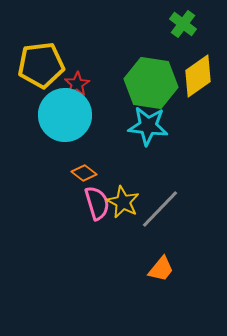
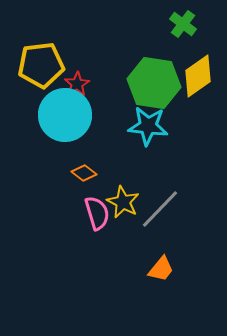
green hexagon: moved 3 px right
pink semicircle: moved 10 px down
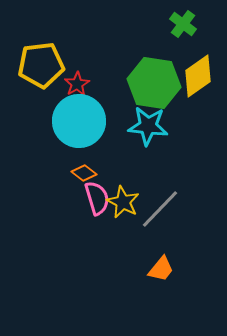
cyan circle: moved 14 px right, 6 px down
pink semicircle: moved 15 px up
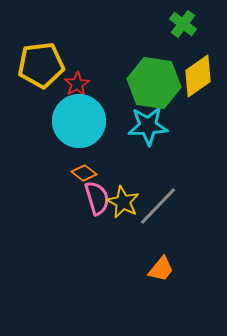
cyan star: rotated 9 degrees counterclockwise
gray line: moved 2 px left, 3 px up
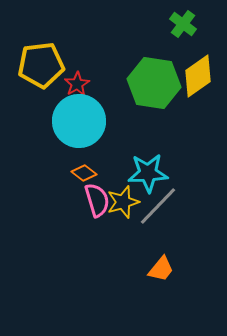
cyan star: moved 47 px down
pink semicircle: moved 2 px down
yellow star: rotated 28 degrees clockwise
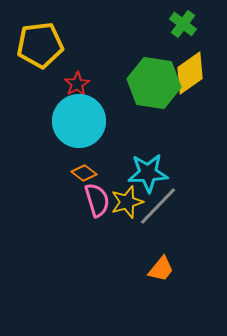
yellow pentagon: moved 1 px left, 20 px up
yellow diamond: moved 8 px left, 3 px up
yellow star: moved 4 px right
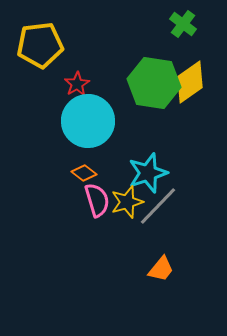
yellow diamond: moved 9 px down
cyan circle: moved 9 px right
cyan star: rotated 15 degrees counterclockwise
